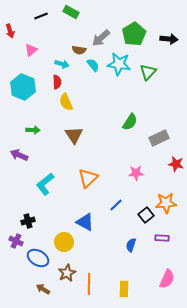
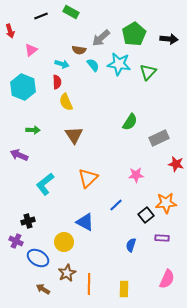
pink star: moved 2 px down
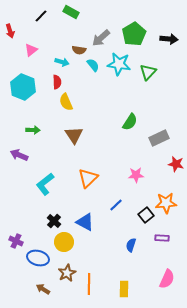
black line: rotated 24 degrees counterclockwise
cyan arrow: moved 2 px up
black cross: moved 26 px right; rotated 32 degrees counterclockwise
blue ellipse: rotated 15 degrees counterclockwise
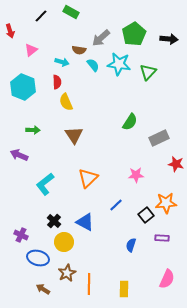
purple cross: moved 5 px right, 6 px up
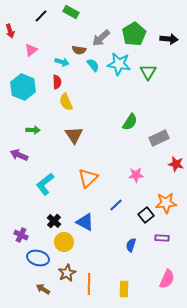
green triangle: rotated 12 degrees counterclockwise
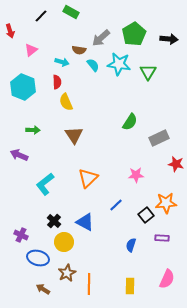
yellow rectangle: moved 6 px right, 3 px up
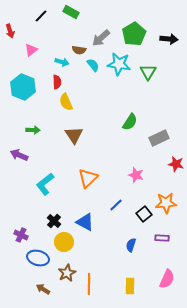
pink star: rotated 21 degrees clockwise
black square: moved 2 px left, 1 px up
